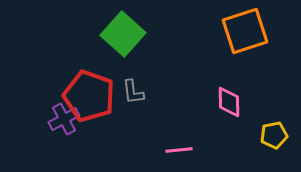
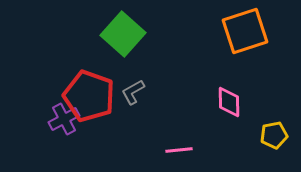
gray L-shape: rotated 68 degrees clockwise
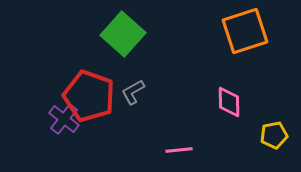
purple cross: rotated 24 degrees counterclockwise
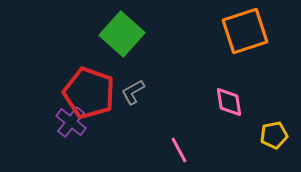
green square: moved 1 px left
red pentagon: moved 3 px up
pink diamond: rotated 8 degrees counterclockwise
purple cross: moved 7 px right, 3 px down
pink line: rotated 68 degrees clockwise
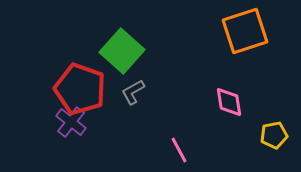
green square: moved 17 px down
red pentagon: moved 9 px left, 4 px up
